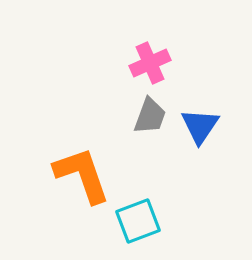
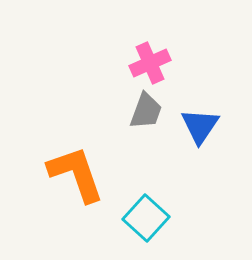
gray trapezoid: moved 4 px left, 5 px up
orange L-shape: moved 6 px left, 1 px up
cyan square: moved 8 px right, 3 px up; rotated 27 degrees counterclockwise
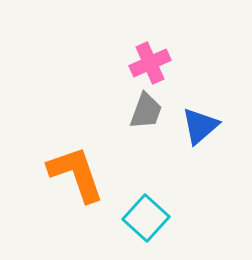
blue triangle: rotated 15 degrees clockwise
